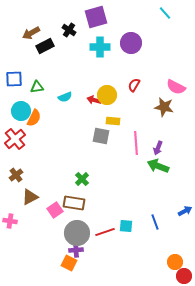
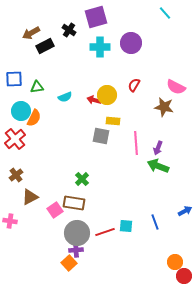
orange square: rotated 21 degrees clockwise
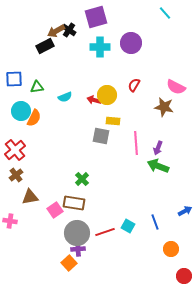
brown arrow: moved 25 px right, 2 px up
red cross: moved 11 px down
brown triangle: rotated 18 degrees clockwise
cyan square: moved 2 px right; rotated 24 degrees clockwise
purple cross: moved 2 px right, 1 px up
orange circle: moved 4 px left, 13 px up
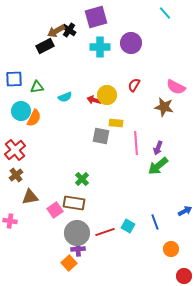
yellow rectangle: moved 3 px right, 2 px down
green arrow: rotated 60 degrees counterclockwise
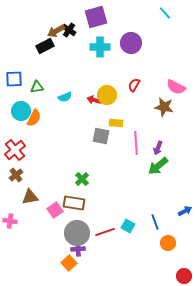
orange circle: moved 3 px left, 6 px up
